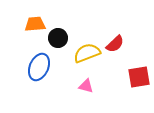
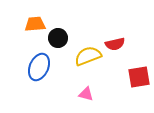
red semicircle: rotated 30 degrees clockwise
yellow semicircle: moved 1 px right, 3 px down
pink triangle: moved 8 px down
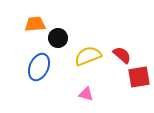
red semicircle: moved 7 px right, 11 px down; rotated 126 degrees counterclockwise
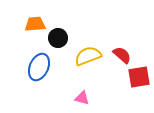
pink triangle: moved 4 px left, 4 px down
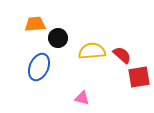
yellow semicircle: moved 4 px right, 5 px up; rotated 16 degrees clockwise
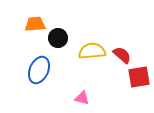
blue ellipse: moved 3 px down
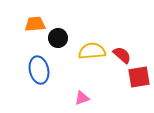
blue ellipse: rotated 36 degrees counterclockwise
pink triangle: rotated 35 degrees counterclockwise
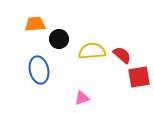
black circle: moved 1 px right, 1 px down
